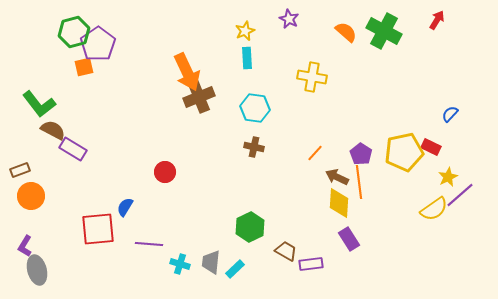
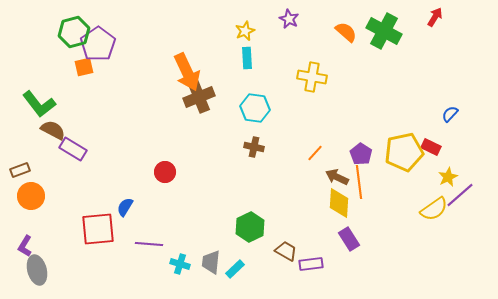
red arrow at (437, 20): moved 2 px left, 3 px up
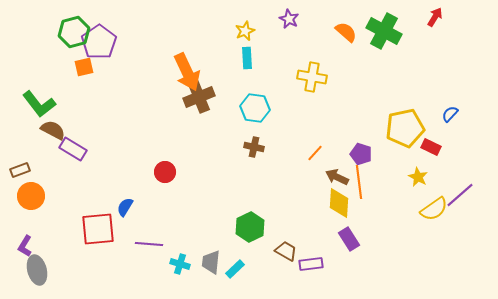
purple pentagon at (98, 44): moved 1 px right, 2 px up
yellow pentagon at (404, 152): moved 1 px right, 24 px up
purple pentagon at (361, 154): rotated 15 degrees counterclockwise
yellow star at (448, 177): moved 30 px left; rotated 18 degrees counterclockwise
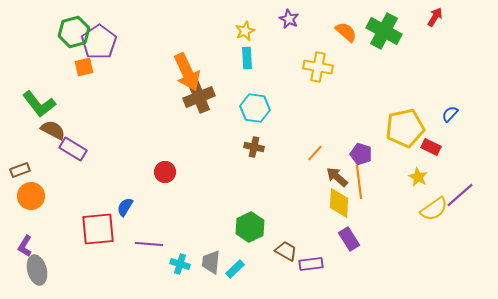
yellow cross at (312, 77): moved 6 px right, 10 px up
brown arrow at (337, 177): rotated 15 degrees clockwise
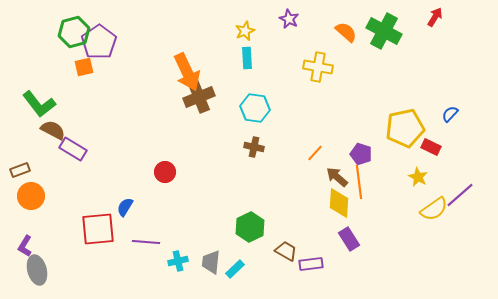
purple line at (149, 244): moved 3 px left, 2 px up
cyan cross at (180, 264): moved 2 px left, 3 px up; rotated 30 degrees counterclockwise
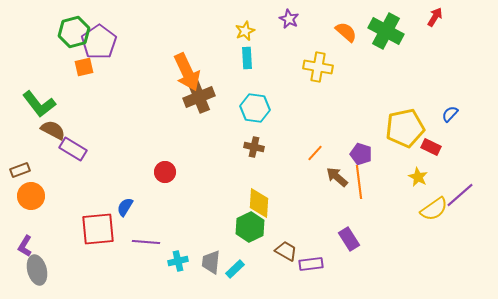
green cross at (384, 31): moved 2 px right
yellow diamond at (339, 203): moved 80 px left
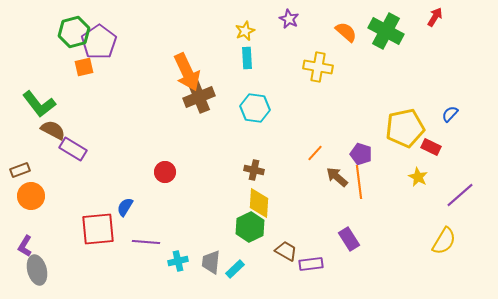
brown cross at (254, 147): moved 23 px down
yellow semicircle at (434, 209): moved 10 px right, 32 px down; rotated 24 degrees counterclockwise
